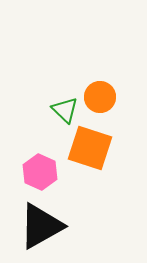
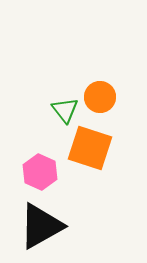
green triangle: rotated 8 degrees clockwise
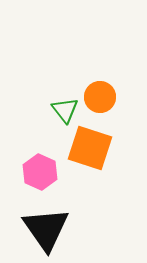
black triangle: moved 5 px right, 3 px down; rotated 36 degrees counterclockwise
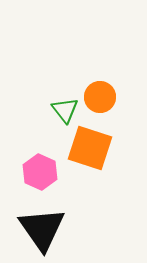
black triangle: moved 4 px left
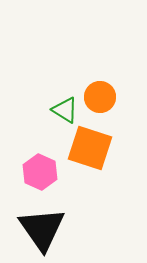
green triangle: rotated 20 degrees counterclockwise
